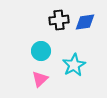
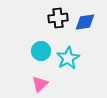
black cross: moved 1 px left, 2 px up
cyan star: moved 6 px left, 7 px up
pink triangle: moved 5 px down
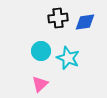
cyan star: rotated 20 degrees counterclockwise
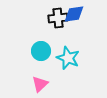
blue diamond: moved 11 px left, 8 px up
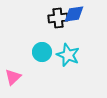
cyan circle: moved 1 px right, 1 px down
cyan star: moved 3 px up
pink triangle: moved 27 px left, 7 px up
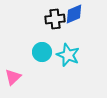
blue diamond: rotated 15 degrees counterclockwise
black cross: moved 3 px left, 1 px down
